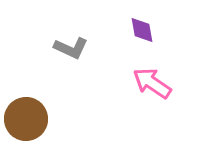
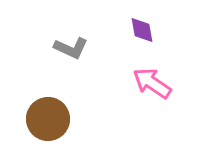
brown circle: moved 22 px right
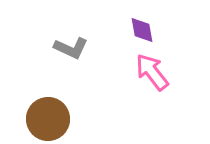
pink arrow: moved 11 px up; rotated 18 degrees clockwise
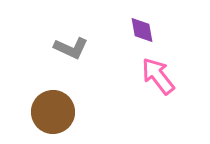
pink arrow: moved 6 px right, 4 px down
brown circle: moved 5 px right, 7 px up
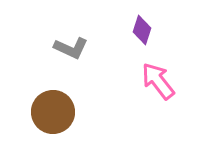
purple diamond: rotated 28 degrees clockwise
pink arrow: moved 5 px down
